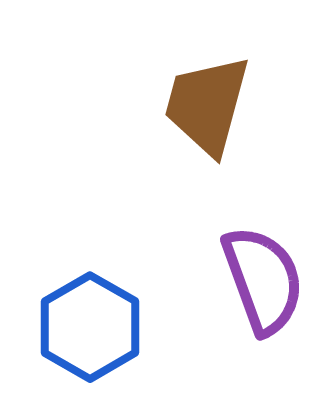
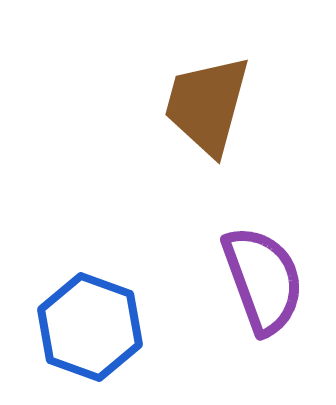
blue hexagon: rotated 10 degrees counterclockwise
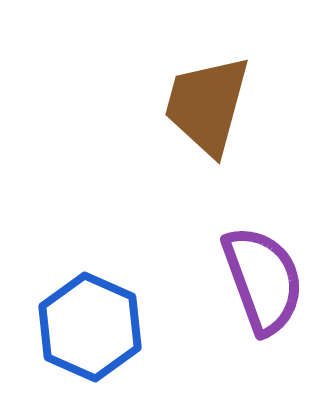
blue hexagon: rotated 4 degrees clockwise
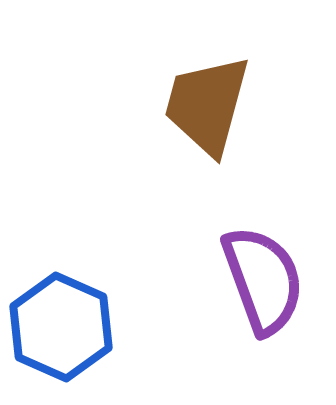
blue hexagon: moved 29 px left
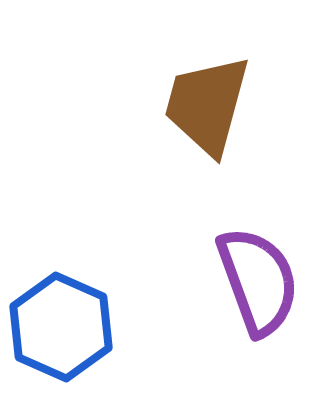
purple semicircle: moved 5 px left, 1 px down
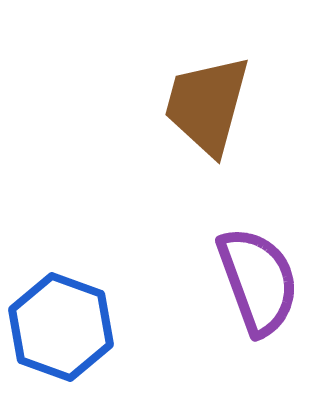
blue hexagon: rotated 4 degrees counterclockwise
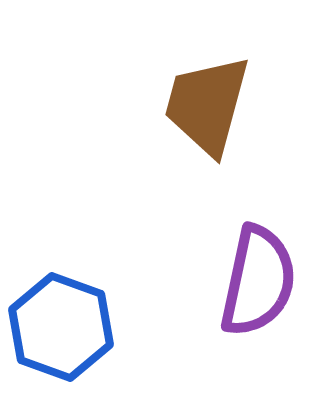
purple semicircle: rotated 32 degrees clockwise
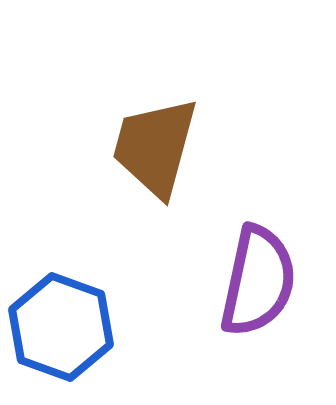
brown trapezoid: moved 52 px left, 42 px down
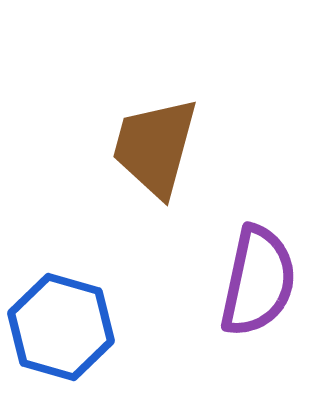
blue hexagon: rotated 4 degrees counterclockwise
